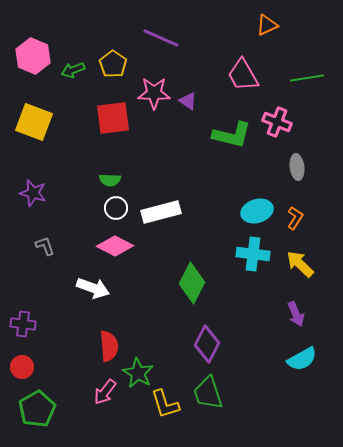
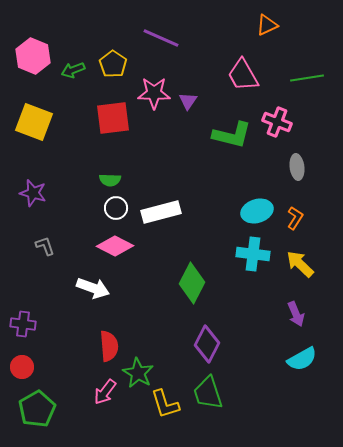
purple triangle: rotated 30 degrees clockwise
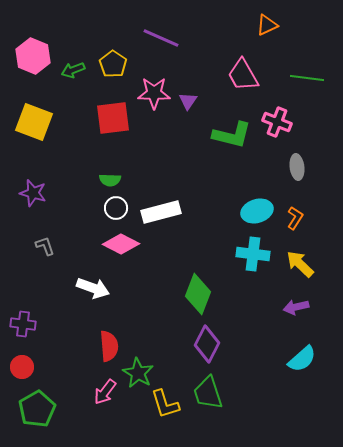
green line: rotated 16 degrees clockwise
pink diamond: moved 6 px right, 2 px up
green diamond: moved 6 px right, 11 px down; rotated 6 degrees counterclockwise
purple arrow: moved 7 px up; rotated 100 degrees clockwise
cyan semicircle: rotated 12 degrees counterclockwise
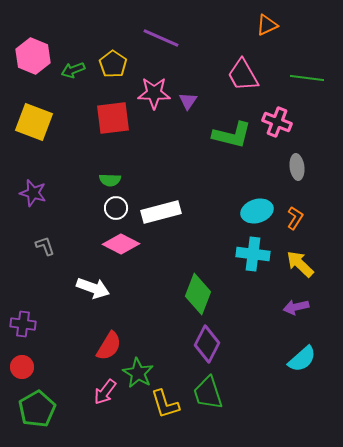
red semicircle: rotated 36 degrees clockwise
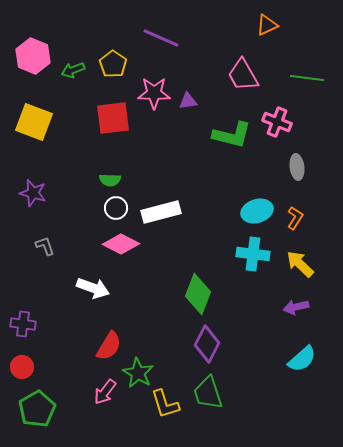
purple triangle: rotated 48 degrees clockwise
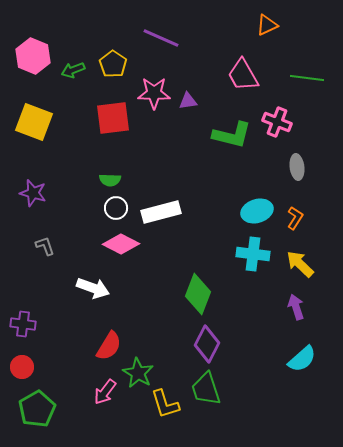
purple arrow: rotated 85 degrees clockwise
green trapezoid: moved 2 px left, 4 px up
